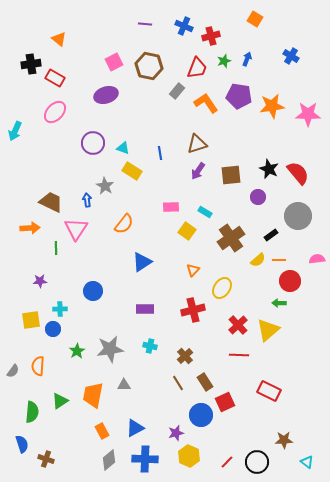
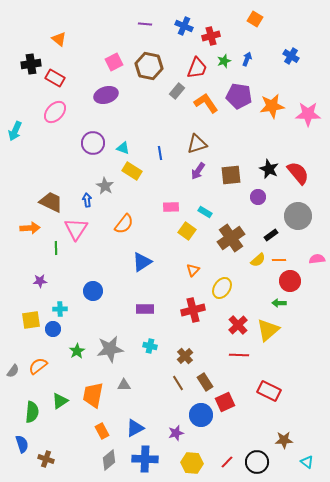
orange semicircle at (38, 366): rotated 48 degrees clockwise
yellow hexagon at (189, 456): moved 3 px right, 7 px down; rotated 20 degrees counterclockwise
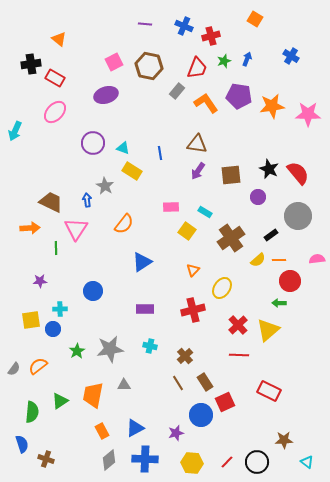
brown triangle at (197, 144): rotated 25 degrees clockwise
gray semicircle at (13, 371): moved 1 px right, 2 px up
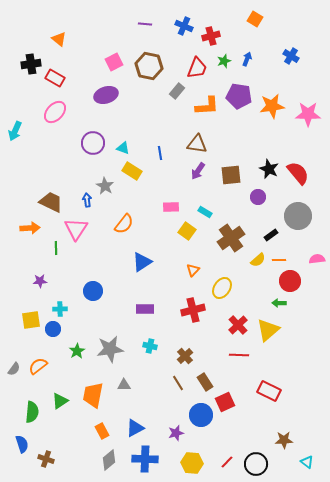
orange L-shape at (206, 103): moved 1 px right, 3 px down; rotated 120 degrees clockwise
black circle at (257, 462): moved 1 px left, 2 px down
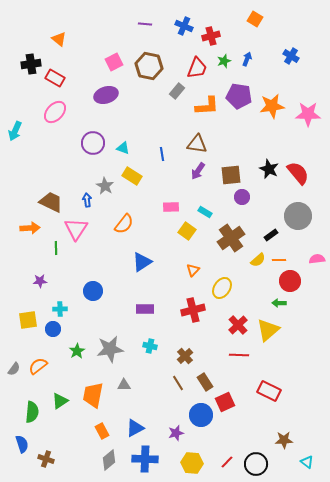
blue line at (160, 153): moved 2 px right, 1 px down
yellow rectangle at (132, 171): moved 5 px down
purple circle at (258, 197): moved 16 px left
yellow square at (31, 320): moved 3 px left
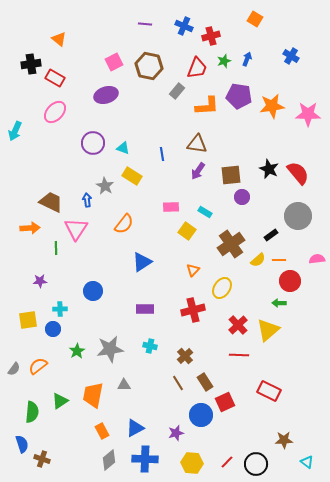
brown cross at (231, 238): moved 6 px down
brown cross at (46, 459): moved 4 px left
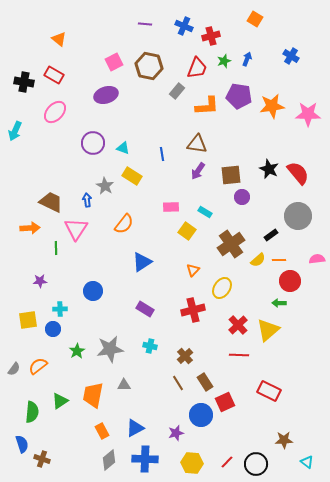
black cross at (31, 64): moved 7 px left, 18 px down; rotated 18 degrees clockwise
red rectangle at (55, 78): moved 1 px left, 3 px up
purple rectangle at (145, 309): rotated 30 degrees clockwise
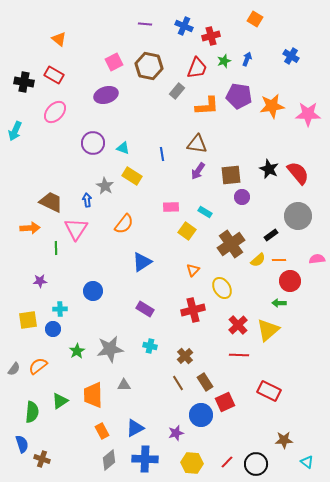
yellow ellipse at (222, 288): rotated 65 degrees counterclockwise
orange trapezoid at (93, 395): rotated 12 degrees counterclockwise
